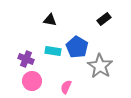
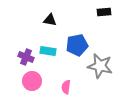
black rectangle: moved 7 px up; rotated 32 degrees clockwise
blue pentagon: moved 2 px up; rotated 30 degrees clockwise
cyan rectangle: moved 5 px left
purple cross: moved 2 px up
gray star: rotated 20 degrees counterclockwise
pink semicircle: rotated 16 degrees counterclockwise
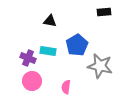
black triangle: moved 1 px down
blue pentagon: rotated 20 degrees counterclockwise
purple cross: moved 2 px right, 1 px down
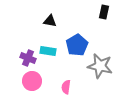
black rectangle: rotated 72 degrees counterclockwise
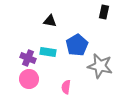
cyan rectangle: moved 1 px down
pink circle: moved 3 px left, 2 px up
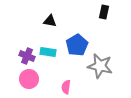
purple cross: moved 1 px left, 2 px up
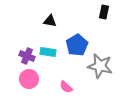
pink semicircle: rotated 56 degrees counterclockwise
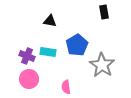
black rectangle: rotated 24 degrees counterclockwise
gray star: moved 2 px right, 1 px up; rotated 20 degrees clockwise
pink semicircle: rotated 40 degrees clockwise
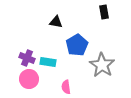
black triangle: moved 6 px right, 1 px down
cyan rectangle: moved 10 px down
purple cross: moved 2 px down
